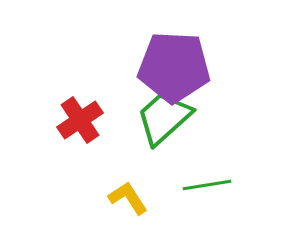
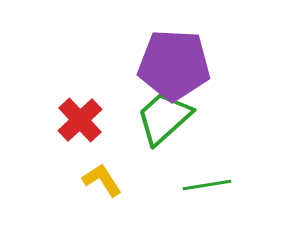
purple pentagon: moved 2 px up
red cross: rotated 9 degrees counterclockwise
yellow L-shape: moved 26 px left, 18 px up
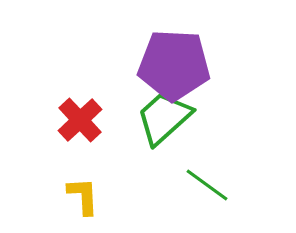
yellow L-shape: moved 19 px left, 16 px down; rotated 30 degrees clockwise
green line: rotated 45 degrees clockwise
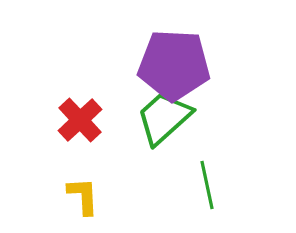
green line: rotated 42 degrees clockwise
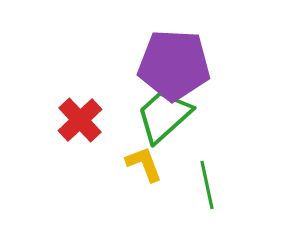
green trapezoid: moved 2 px up
yellow L-shape: moved 61 px right, 32 px up; rotated 18 degrees counterclockwise
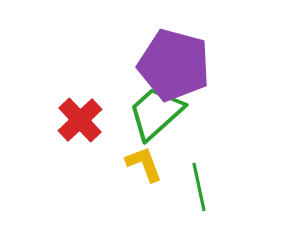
purple pentagon: rotated 12 degrees clockwise
green trapezoid: moved 8 px left, 3 px up
green line: moved 8 px left, 2 px down
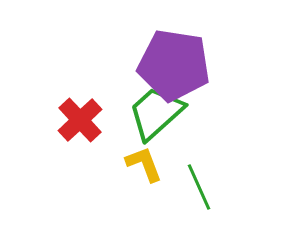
purple pentagon: rotated 6 degrees counterclockwise
green line: rotated 12 degrees counterclockwise
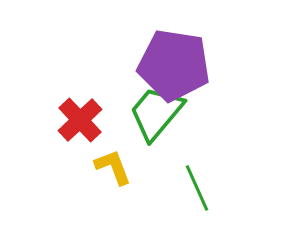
green trapezoid: rotated 8 degrees counterclockwise
yellow L-shape: moved 31 px left, 3 px down
green line: moved 2 px left, 1 px down
